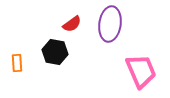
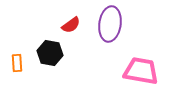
red semicircle: moved 1 px left, 1 px down
black hexagon: moved 5 px left, 1 px down
pink trapezoid: rotated 57 degrees counterclockwise
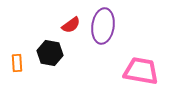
purple ellipse: moved 7 px left, 2 px down
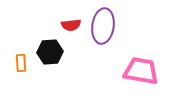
red semicircle: rotated 30 degrees clockwise
black hexagon: moved 1 px up; rotated 15 degrees counterclockwise
orange rectangle: moved 4 px right
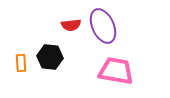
purple ellipse: rotated 32 degrees counterclockwise
black hexagon: moved 5 px down; rotated 10 degrees clockwise
pink trapezoid: moved 25 px left
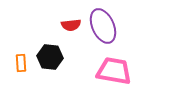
pink trapezoid: moved 2 px left
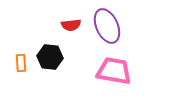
purple ellipse: moved 4 px right
